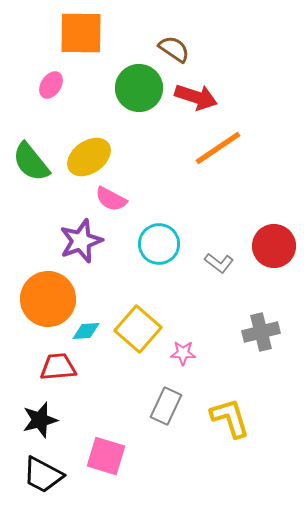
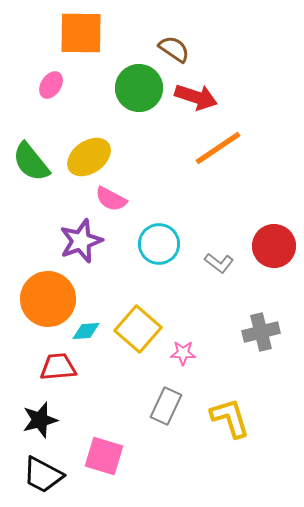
pink square: moved 2 px left
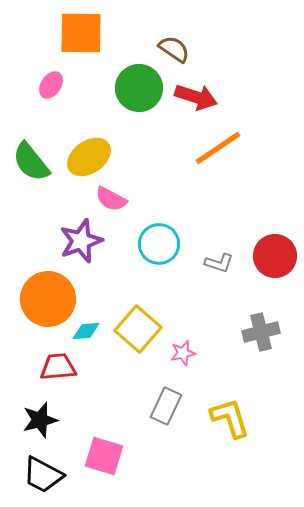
red circle: moved 1 px right, 10 px down
gray L-shape: rotated 20 degrees counterclockwise
pink star: rotated 15 degrees counterclockwise
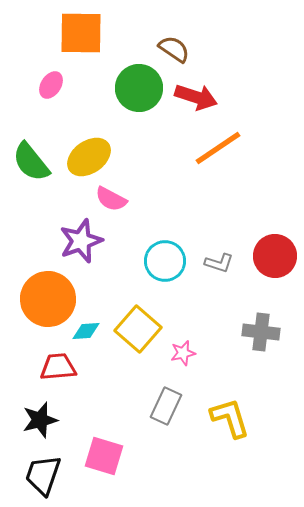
cyan circle: moved 6 px right, 17 px down
gray cross: rotated 21 degrees clockwise
black trapezoid: rotated 81 degrees clockwise
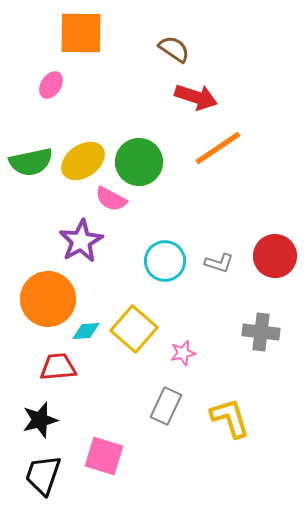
green circle: moved 74 px down
yellow ellipse: moved 6 px left, 4 px down
green semicircle: rotated 63 degrees counterclockwise
purple star: rotated 9 degrees counterclockwise
yellow square: moved 4 px left
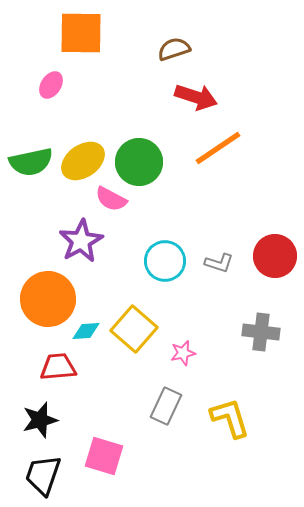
brown semicircle: rotated 52 degrees counterclockwise
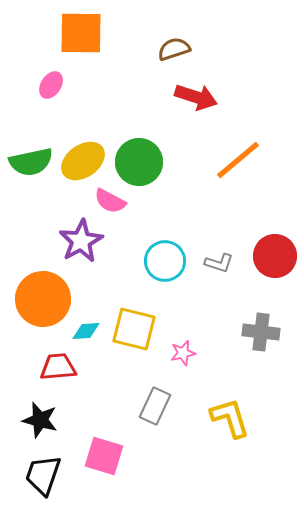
orange line: moved 20 px right, 12 px down; rotated 6 degrees counterclockwise
pink semicircle: moved 1 px left, 2 px down
orange circle: moved 5 px left
yellow square: rotated 27 degrees counterclockwise
gray rectangle: moved 11 px left
black star: rotated 30 degrees clockwise
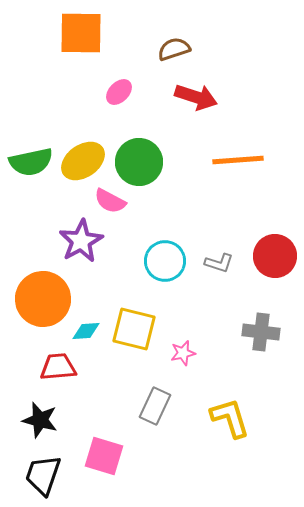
pink ellipse: moved 68 px right, 7 px down; rotated 12 degrees clockwise
orange line: rotated 36 degrees clockwise
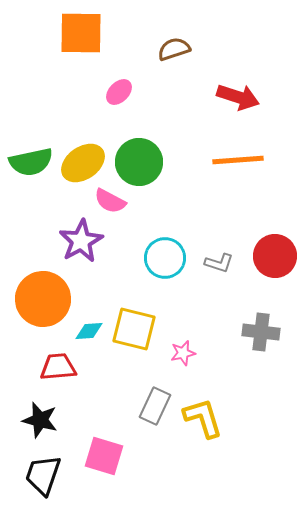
red arrow: moved 42 px right
yellow ellipse: moved 2 px down
cyan circle: moved 3 px up
cyan diamond: moved 3 px right
yellow L-shape: moved 27 px left
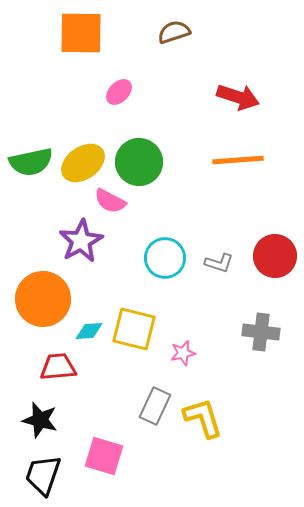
brown semicircle: moved 17 px up
